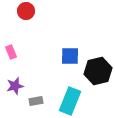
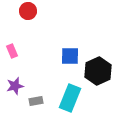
red circle: moved 2 px right
pink rectangle: moved 1 px right, 1 px up
black hexagon: rotated 12 degrees counterclockwise
cyan rectangle: moved 3 px up
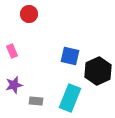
red circle: moved 1 px right, 3 px down
blue square: rotated 12 degrees clockwise
purple star: moved 1 px left, 1 px up
gray rectangle: rotated 16 degrees clockwise
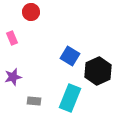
red circle: moved 2 px right, 2 px up
pink rectangle: moved 13 px up
blue square: rotated 18 degrees clockwise
purple star: moved 1 px left, 8 px up
gray rectangle: moved 2 px left
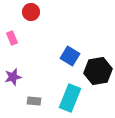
black hexagon: rotated 16 degrees clockwise
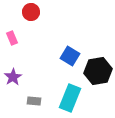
purple star: rotated 18 degrees counterclockwise
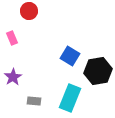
red circle: moved 2 px left, 1 px up
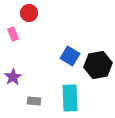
red circle: moved 2 px down
pink rectangle: moved 1 px right, 4 px up
black hexagon: moved 6 px up
cyan rectangle: rotated 24 degrees counterclockwise
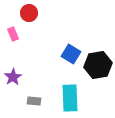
blue square: moved 1 px right, 2 px up
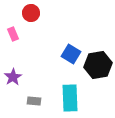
red circle: moved 2 px right
